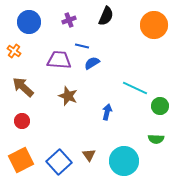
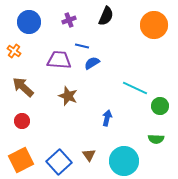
blue arrow: moved 6 px down
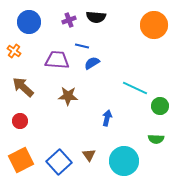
black semicircle: moved 10 px left, 1 px down; rotated 72 degrees clockwise
purple trapezoid: moved 2 px left
brown star: rotated 18 degrees counterclockwise
red circle: moved 2 px left
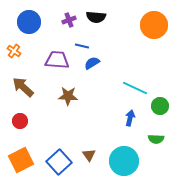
blue arrow: moved 23 px right
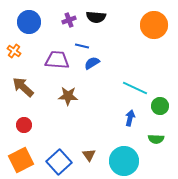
red circle: moved 4 px right, 4 px down
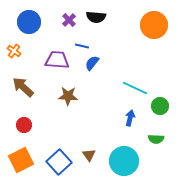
purple cross: rotated 24 degrees counterclockwise
blue semicircle: rotated 21 degrees counterclockwise
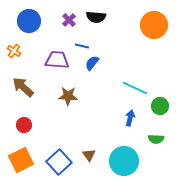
blue circle: moved 1 px up
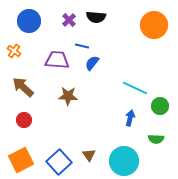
red circle: moved 5 px up
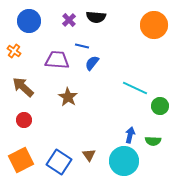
brown star: moved 1 px down; rotated 30 degrees clockwise
blue arrow: moved 17 px down
green semicircle: moved 3 px left, 2 px down
blue square: rotated 15 degrees counterclockwise
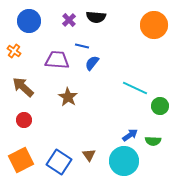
blue arrow: rotated 42 degrees clockwise
